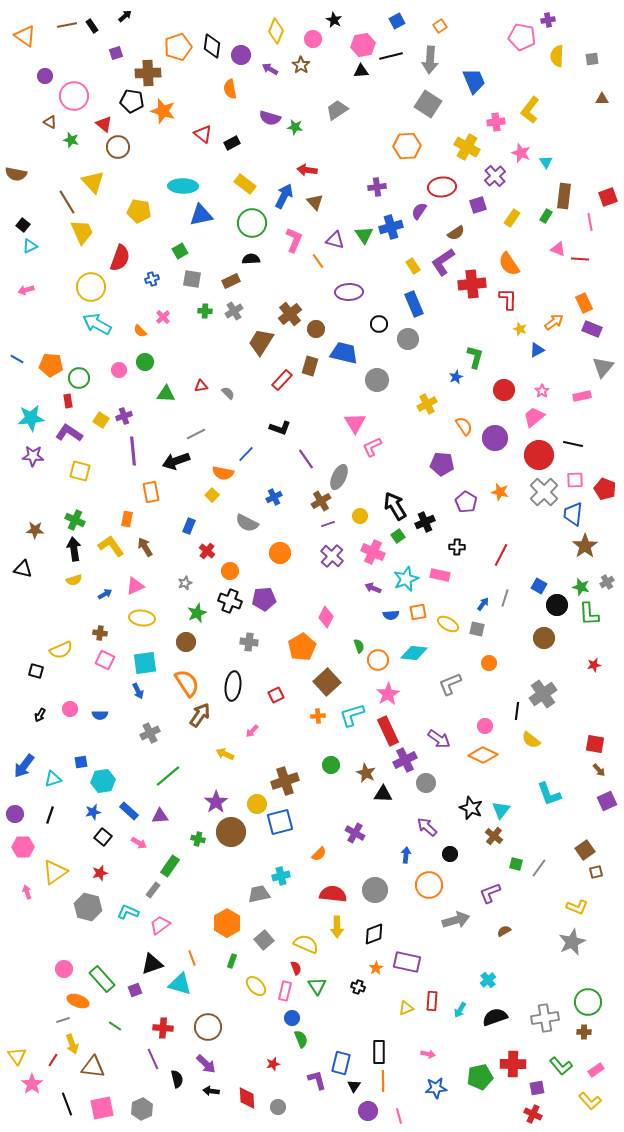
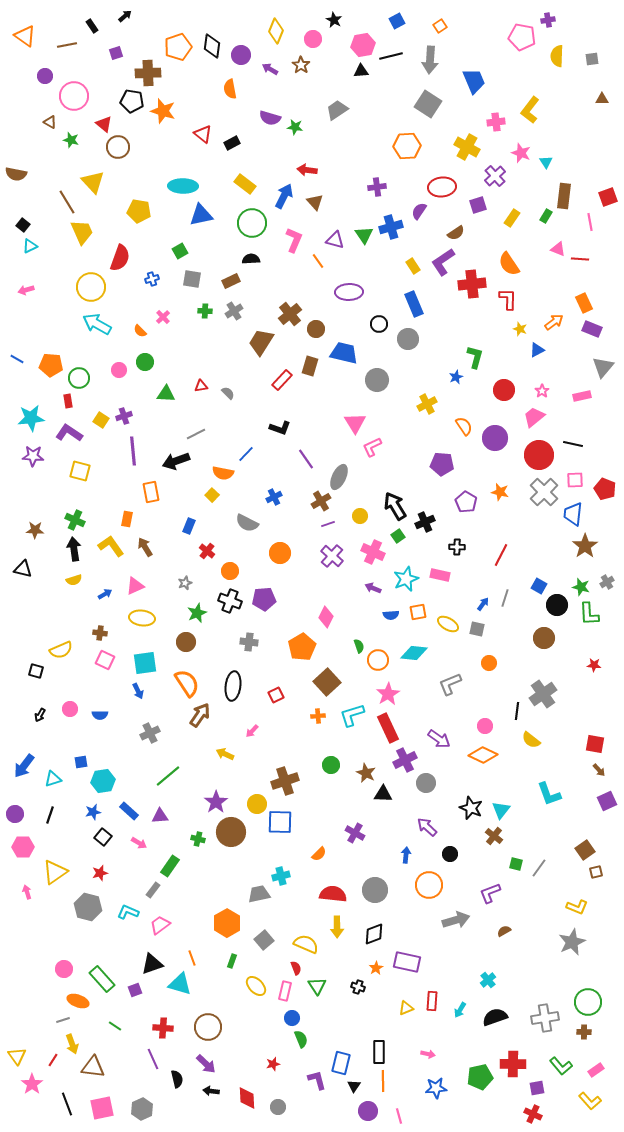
brown line at (67, 25): moved 20 px down
red star at (594, 665): rotated 16 degrees clockwise
red rectangle at (388, 731): moved 3 px up
blue square at (280, 822): rotated 16 degrees clockwise
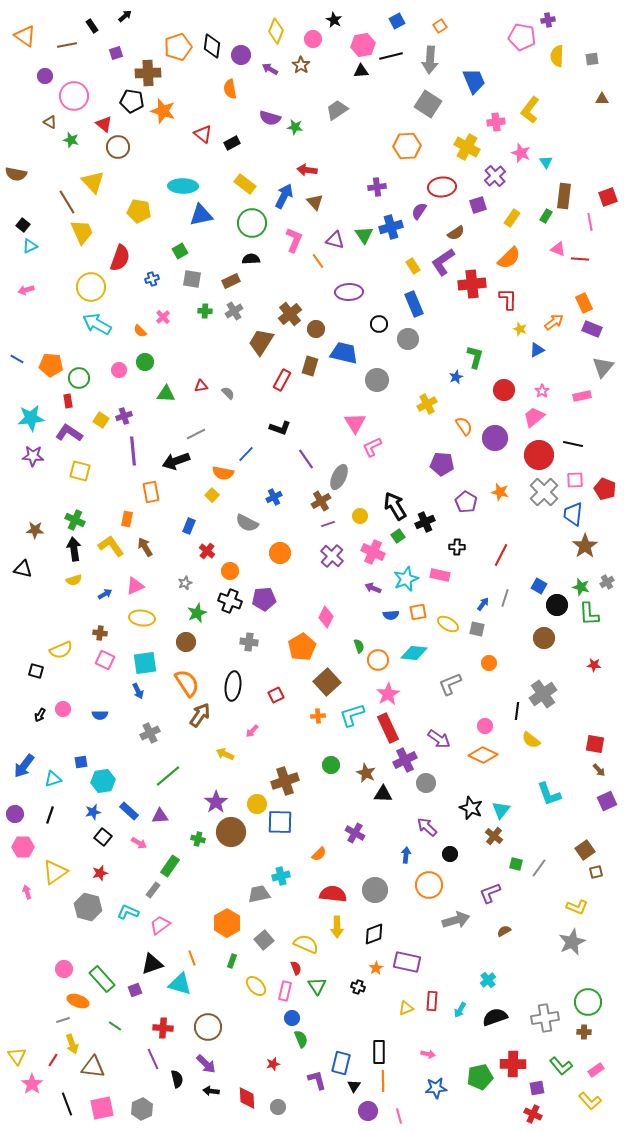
orange semicircle at (509, 264): moved 6 px up; rotated 100 degrees counterclockwise
red rectangle at (282, 380): rotated 15 degrees counterclockwise
pink circle at (70, 709): moved 7 px left
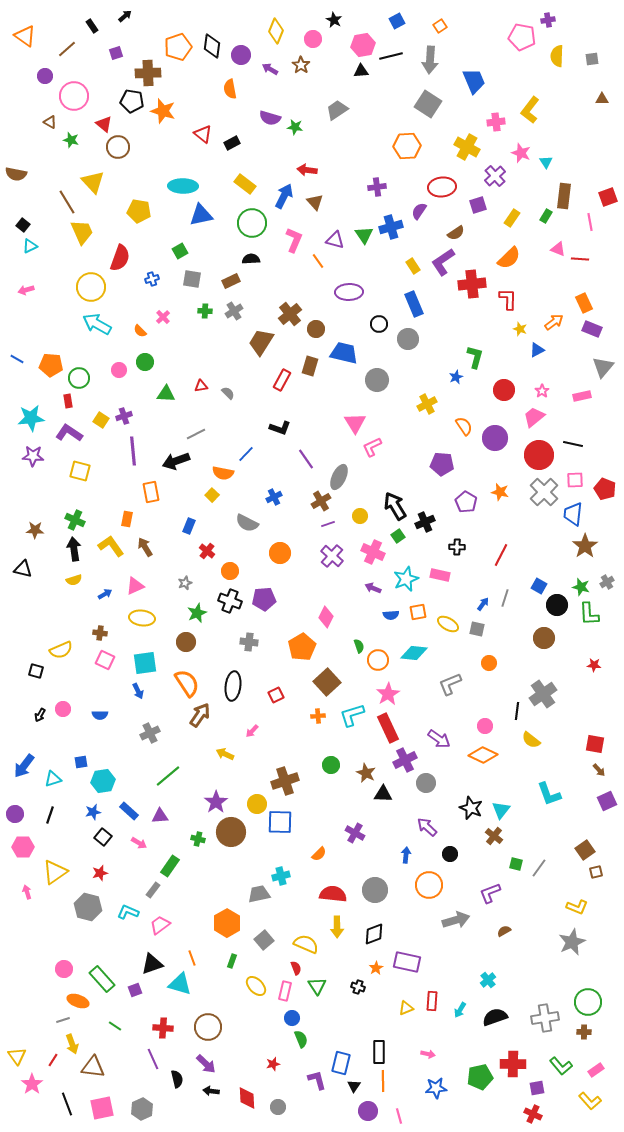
brown line at (67, 45): moved 4 px down; rotated 30 degrees counterclockwise
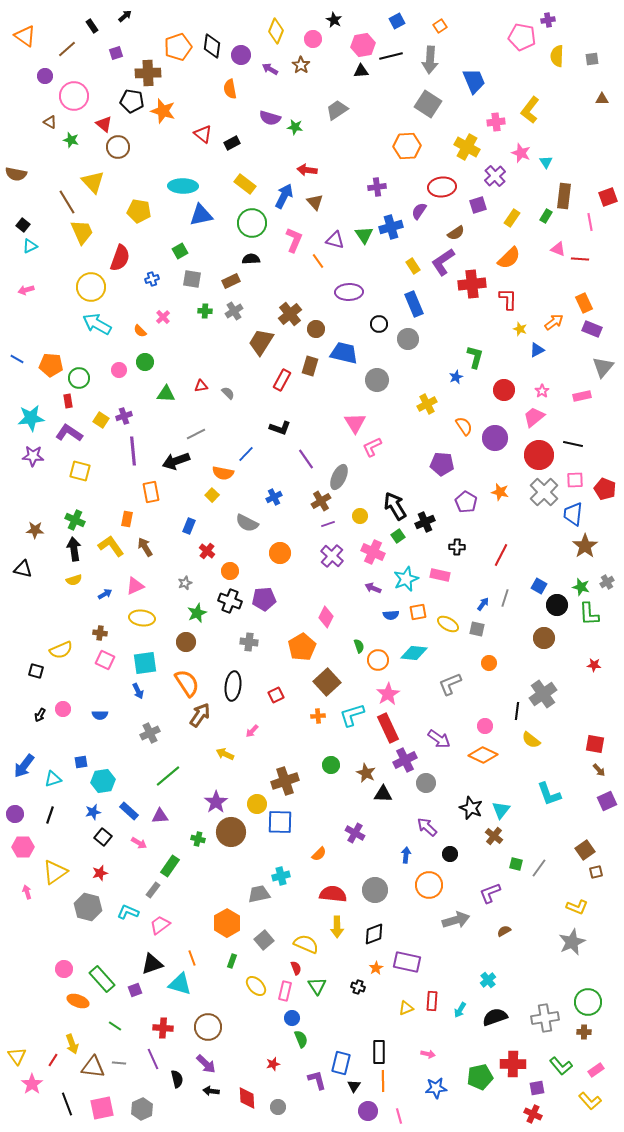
gray line at (63, 1020): moved 56 px right, 43 px down; rotated 24 degrees clockwise
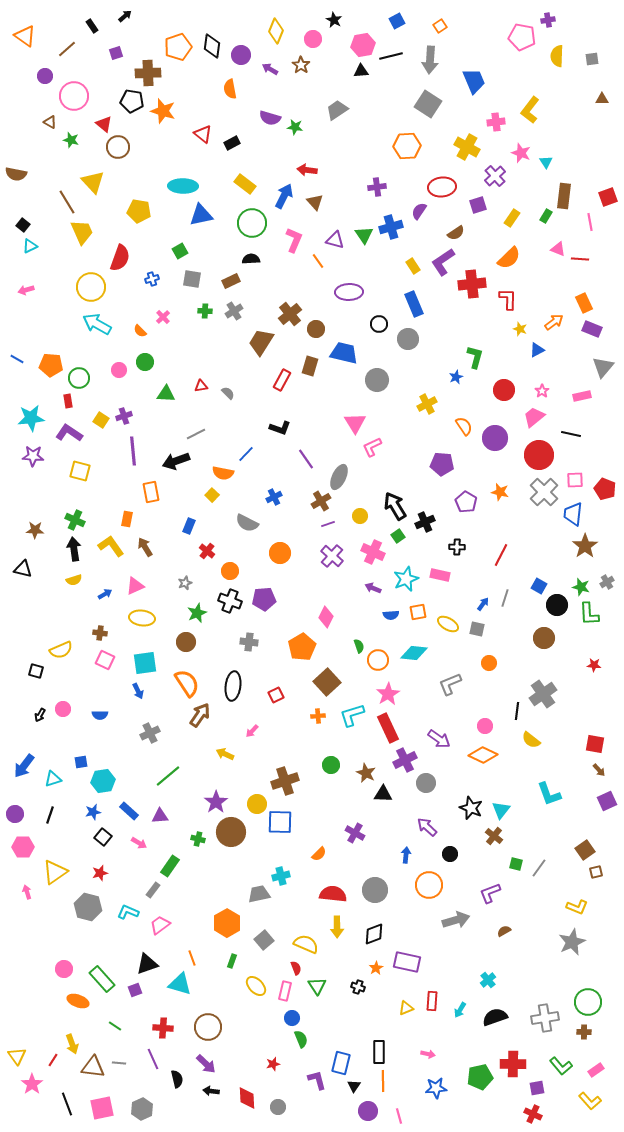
black line at (573, 444): moved 2 px left, 10 px up
black triangle at (152, 964): moved 5 px left
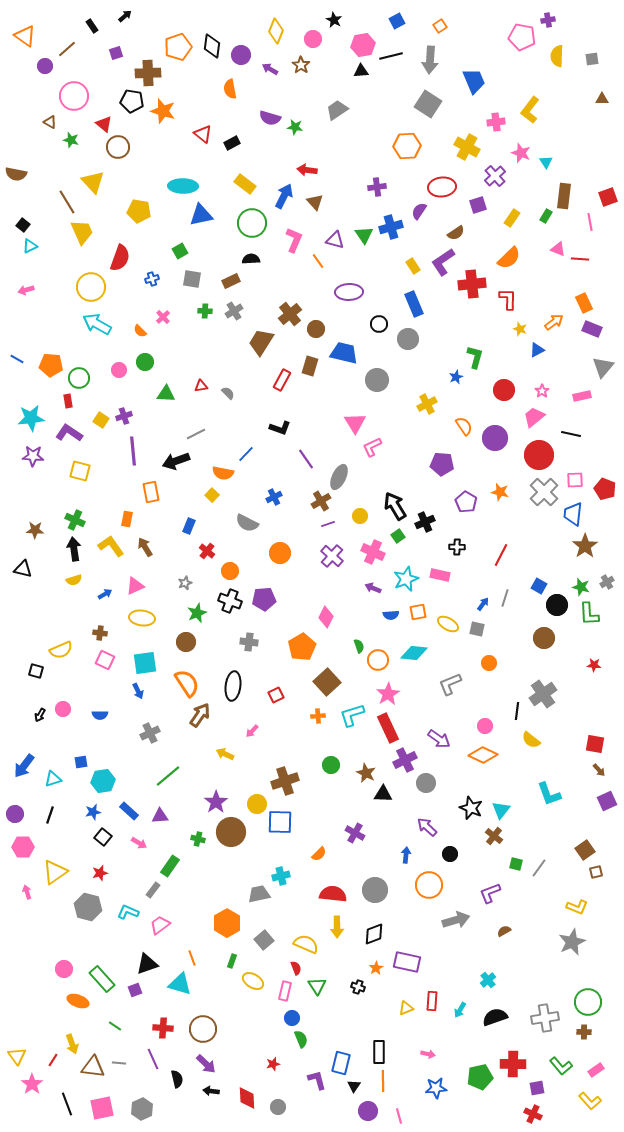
purple circle at (45, 76): moved 10 px up
yellow ellipse at (256, 986): moved 3 px left, 5 px up; rotated 15 degrees counterclockwise
brown circle at (208, 1027): moved 5 px left, 2 px down
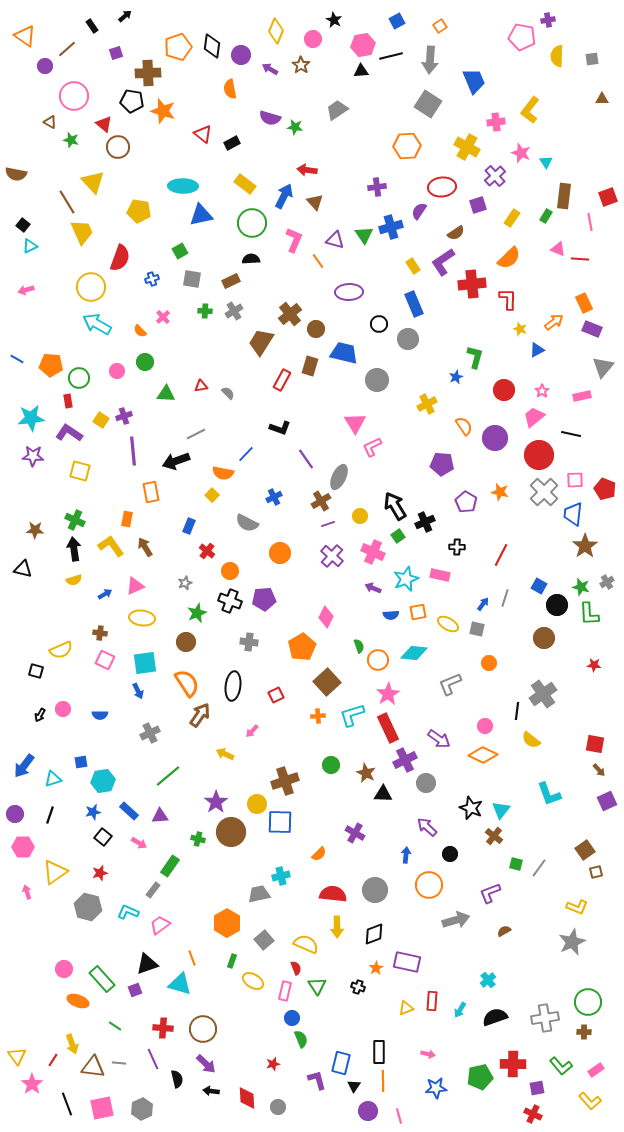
pink circle at (119, 370): moved 2 px left, 1 px down
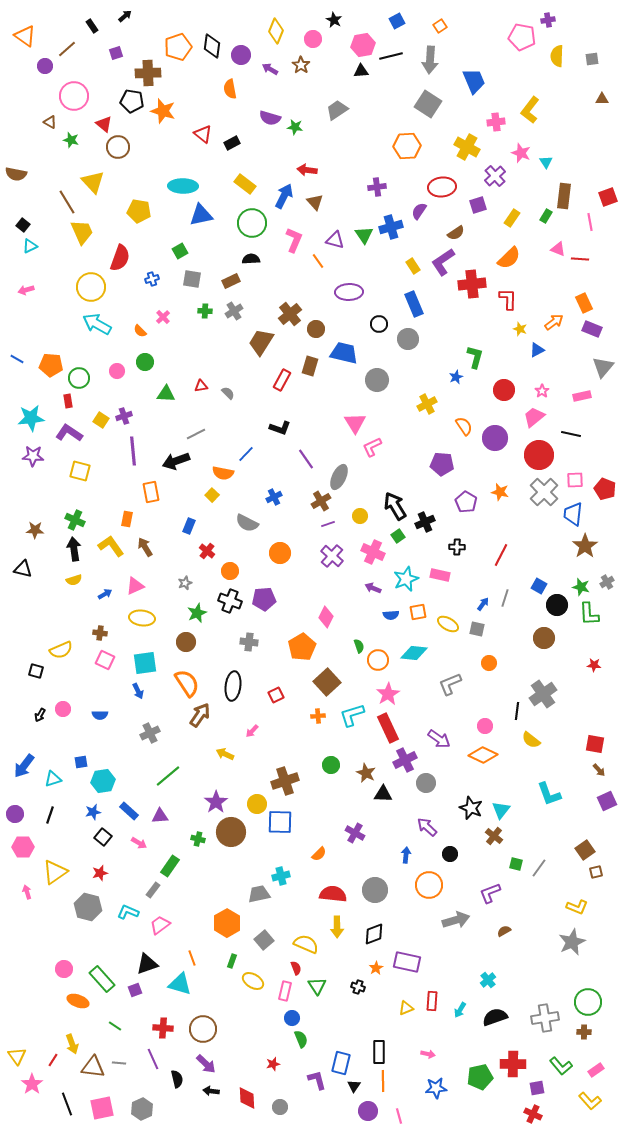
gray circle at (278, 1107): moved 2 px right
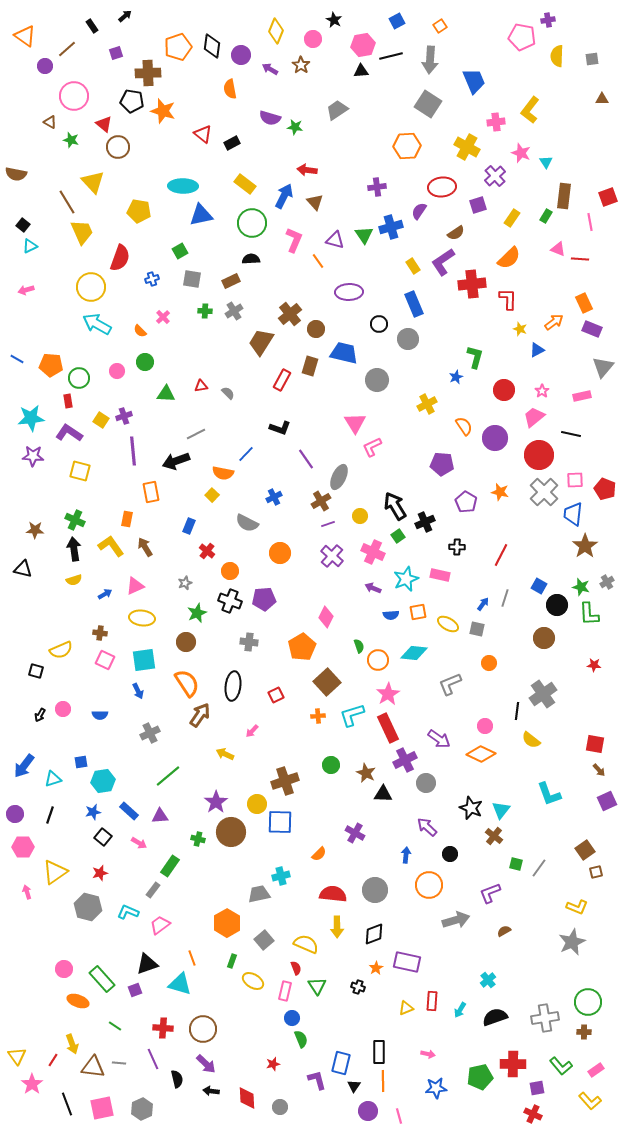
cyan square at (145, 663): moved 1 px left, 3 px up
orange diamond at (483, 755): moved 2 px left, 1 px up
